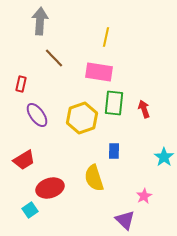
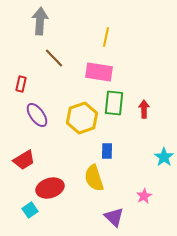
red arrow: rotated 18 degrees clockwise
blue rectangle: moved 7 px left
purple triangle: moved 11 px left, 3 px up
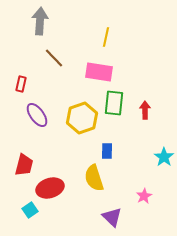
red arrow: moved 1 px right, 1 px down
red trapezoid: moved 5 px down; rotated 45 degrees counterclockwise
purple triangle: moved 2 px left
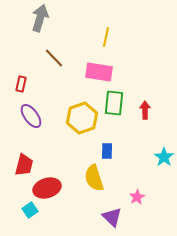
gray arrow: moved 3 px up; rotated 12 degrees clockwise
purple ellipse: moved 6 px left, 1 px down
red ellipse: moved 3 px left
pink star: moved 7 px left, 1 px down
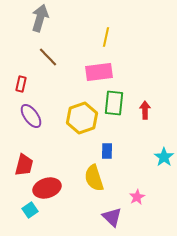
brown line: moved 6 px left, 1 px up
pink rectangle: rotated 16 degrees counterclockwise
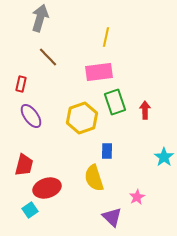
green rectangle: moved 1 px right, 1 px up; rotated 25 degrees counterclockwise
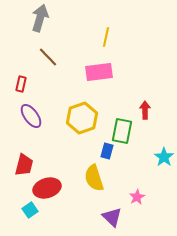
green rectangle: moved 7 px right, 29 px down; rotated 30 degrees clockwise
blue rectangle: rotated 14 degrees clockwise
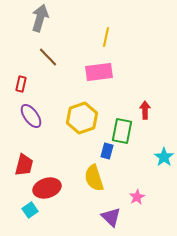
purple triangle: moved 1 px left
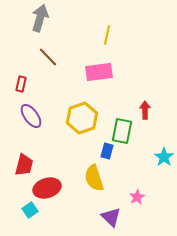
yellow line: moved 1 px right, 2 px up
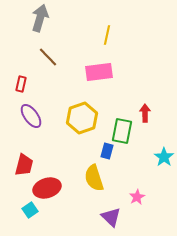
red arrow: moved 3 px down
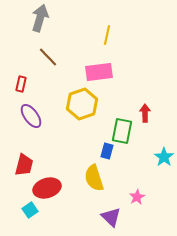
yellow hexagon: moved 14 px up
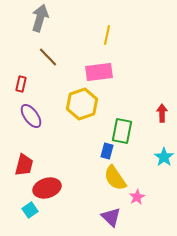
red arrow: moved 17 px right
yellow semicircle: moved 21 px right; rotated 16 degrees counterclockwise
